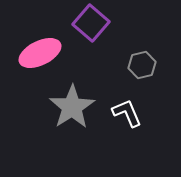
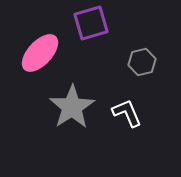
purple square: rotated 33 degrees clockwise
pink ellipse: rotated 21 degrees counterclockwise
gray hexagon: moved 3 px up
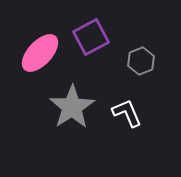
purple square: moved 14 px down; rotated 12 degrees counterclockwise
gray hexagon: moved 1 px left, 1 px up; rotated 8 degrees counterclockwise
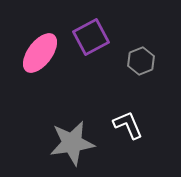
pink ellipse: rotated 6 degrees counterclockwise
gray star: moved 36 px down; rotated 24 degrees clockwise
white L-shape: moved 1 px right, 12 px down
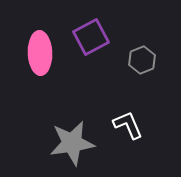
pink ellipse: rotated 39 degrees counterclockwise
gray hexagon: moved 1 px right, 1 px up
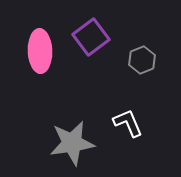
purple square: rotated 9 degrees counterclockwise
pink ellipse: moved 2 px up
white L-shape: moved 2 px up
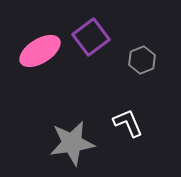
pink ellipse: rotated 60 degrees clockwise
